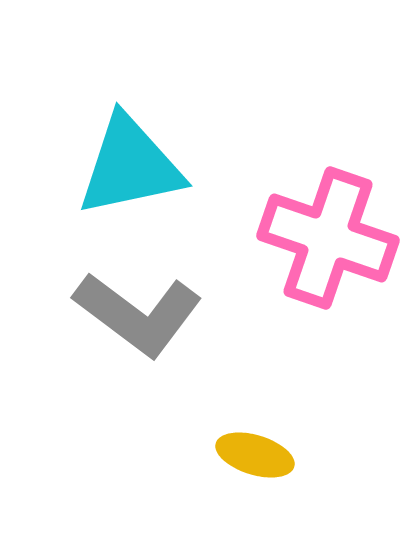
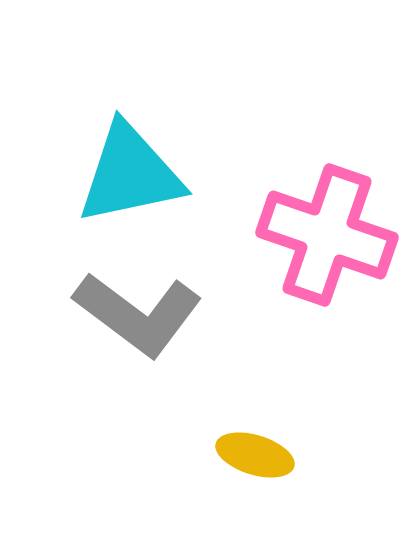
cyan triangle: moved 8 px down
pink cross: moved 1 px left, 3 px up
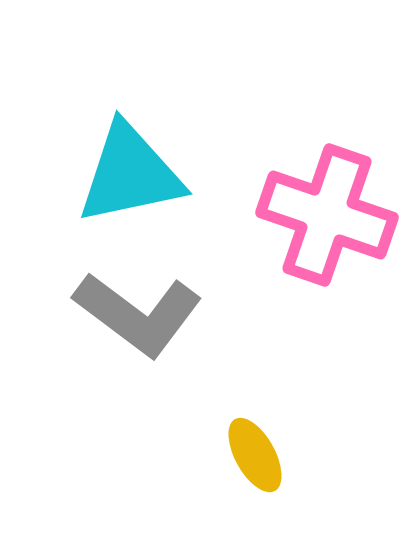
pink cross: moved 20 px up
yellow ellipse: rotated 44 degrees clockwise
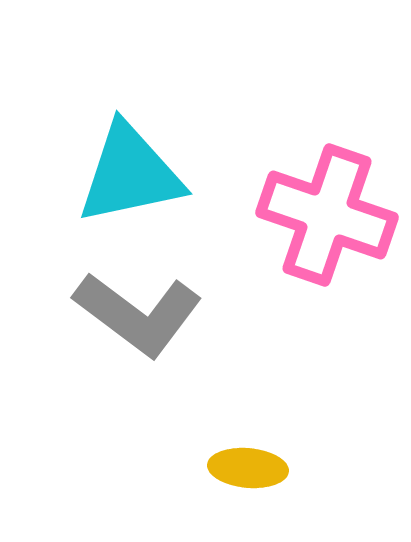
yellow ellipse: moved 7 px left, 13 px down; rotated 56 degrees counterclockwise
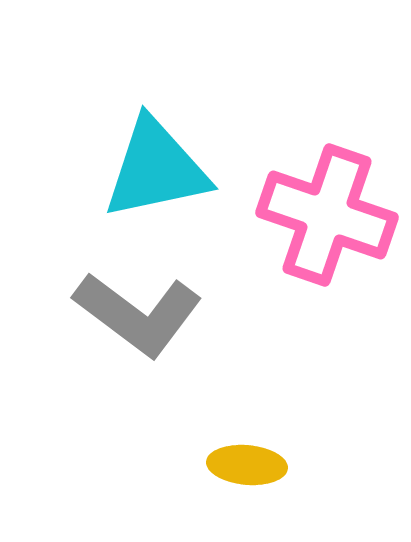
cyan triangle: moved 26 px right, 5 px up
yellow ellipse: moved 1 px left, 3 px up
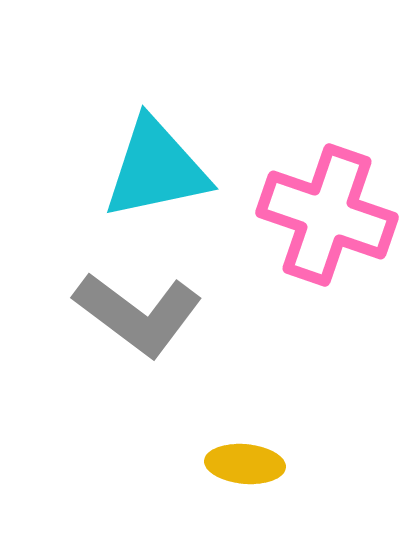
yellow ellipse: moved 2 px left, 1 px up
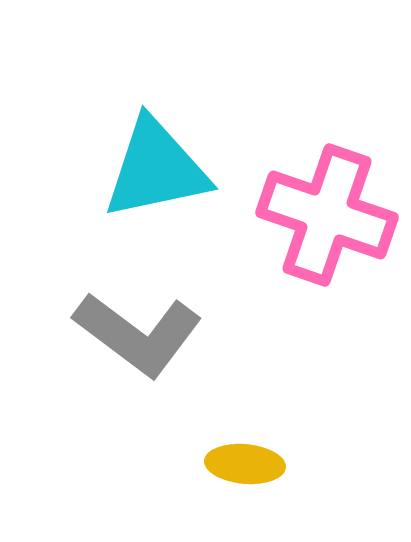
gray L-shape: moved 20 px down
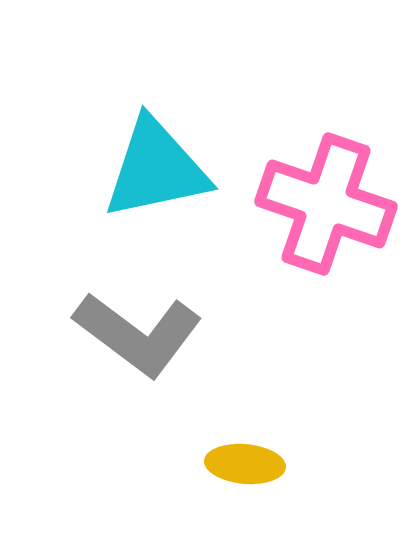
pink cross: moved 1 px left, 11 px up
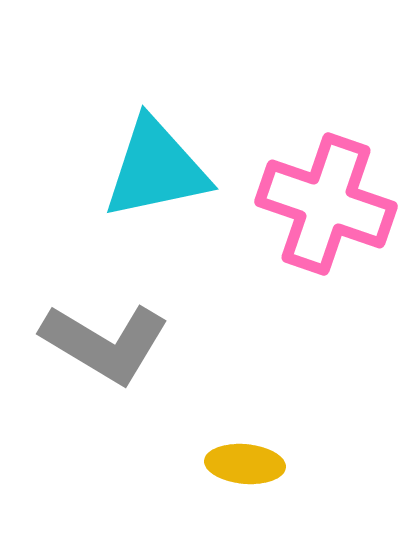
gray L-shape: moved 33 px left, 9 px down; rotated 6 degrees counterclockwise
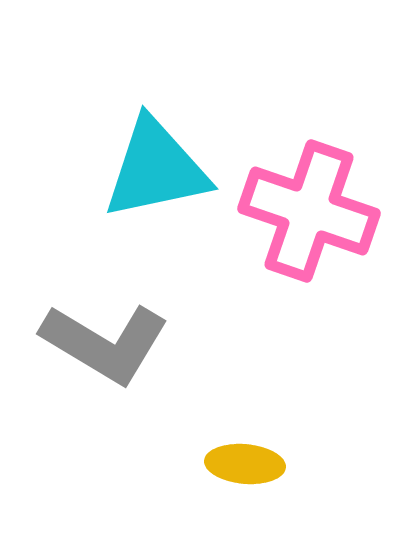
pink cross: moved 17 px left, 7 px down
